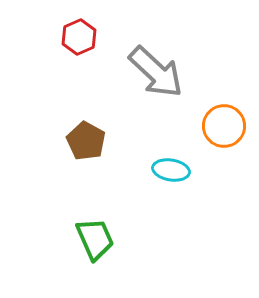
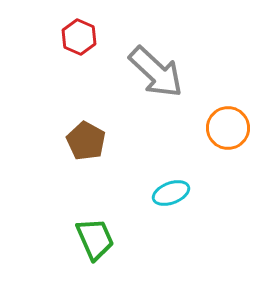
red hexagon: rotated 12 degrees counterclockwise
orange circle: moved 4 px right, 2 px down
cyan ellipse: moved 23 px down; rotated 30 degrees counterclockwise
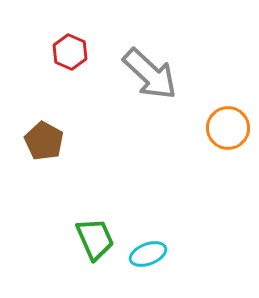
red hexagon: moved 9 px left, 15 px down
gray arrow: moved 6 px left, 2 px down
brown pentagon: moved 42 px left
cyan ellipse: moved 23 px left, 61 px down
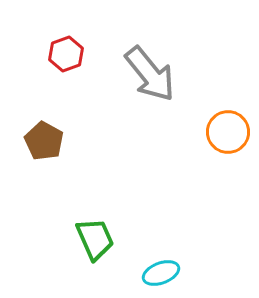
red hexagon: moved 4 px left, 2 px down; rotated 16 degrees clockwise
gray arrow: rotated 8 degrees clockwise
orange circle: moved 4 px down
cyan ellipse: moved 13 px right, 19 px down
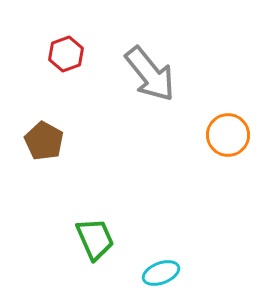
orange circle: moved 3 px down
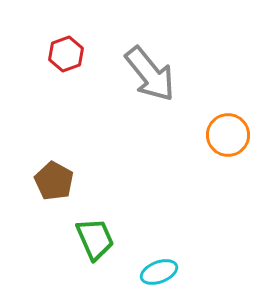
brown pentagon: moved 10 px right, 40 px down
cyan ellipse: moved 2 px left, 1 px up
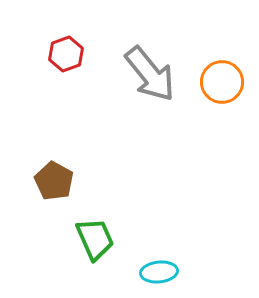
orange circle: moved 6 px left, 53 px up
cyan ellipse: rotated 15 degrees clockwise
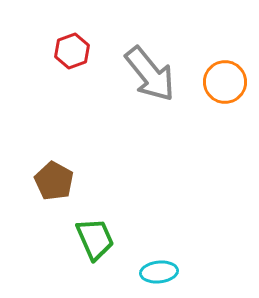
red hexagon: moved 6 px right, 3 px up
orange circle: moved 3 px right
